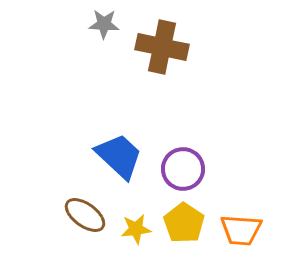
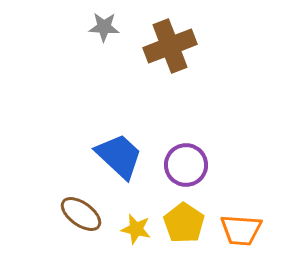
gray star: moved 3 px down
brown cross: moved 8 px right, 1 px up; rotated 33 degrees counterclockwise
purple circle: moved 3 px right, 4 px up
brown ellipse: moved 4 px left, 1 px up
yellow star: rotated 20 degrees clockwise
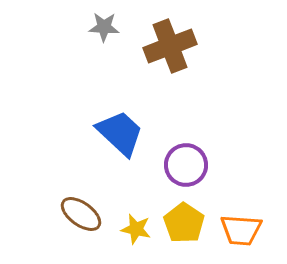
blue trapezoid: moved 1 px right, 23 px up
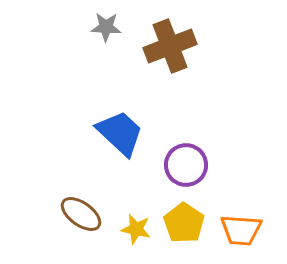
gray star: moved 2 px right
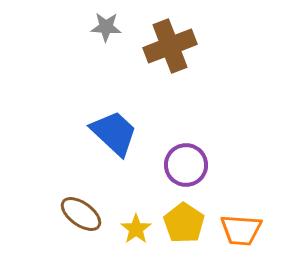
blue trapezoid: moved 6 px left
yellow star: rotated 24 degrees clockwise
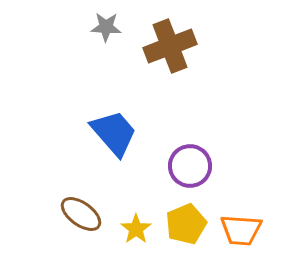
blue trapezoid: rotated 6 degrees clockwise
purple circle: moved 4 px right, 1 px down
yellow pentagon: moved 2 px right, 1 px down; rotated 15 degrees clockwise
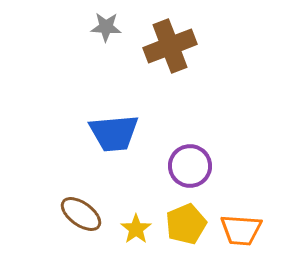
blue trapezoid: rotated 126 degrees clockwise
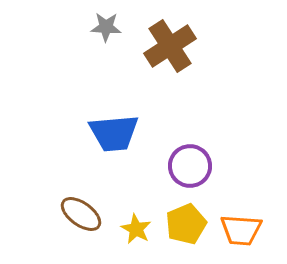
brown cross: rotated 12 degrees counterclockwise
yellow star: rotated 8 degrees counterclockwise
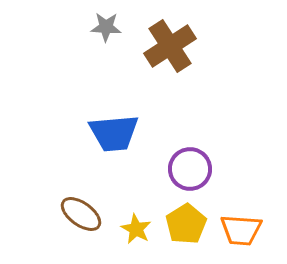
purple circle: moved 3 px down
yellow pentagon: rotated 9 degrees counterclockwise
